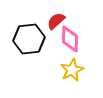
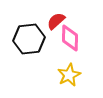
pink diamond: moved 1 px up
yellow star: moved 3 px left, 5 px down
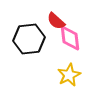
red semicircle: rotated 96 degrees counterclockwise
pink diamond: rotated 8 degrees counterclockwise
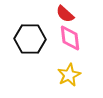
red semicircle: moved 9 px right, 7 px up
black hexagon: moved 1 px right; rotated 8 degrees clockwise
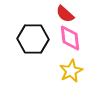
black hexagon: moved 3 px right
yellow star: moved 2 px right, 4 px up
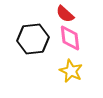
black hexagon: rotated 8 degrees counterclockwise
yellow star: rotated 20 degrees counterclockwise
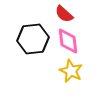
red semicircle: moved 1 px left
pink diamond: moved 2 px left, 3 px down
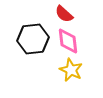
yellow star: moved 1 px up
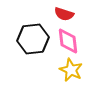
red semicircle: rotated 24 degrees counterclockwise
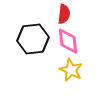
red semicircle: rotated 102 degrees counterclockwise
